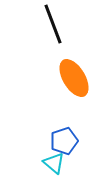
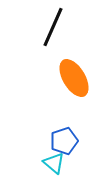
black line: moved 3 px down; rotated 45 degrees clockwise
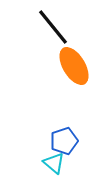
black line: rotated 63 degrees counterclockwise
orange ellipse: moved 12 px up
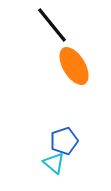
black line: moved 1 px left, 2 px up
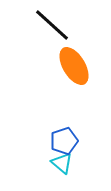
black line: rotated 9 degrees counterclockwise
cyan triangle: moved 8 px right
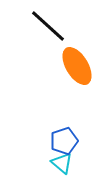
black line: moved 4 px left, 1 px down
orange ellipse: moved 3 px right
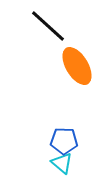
blue pentagon: rotated 20 degrees clockwise
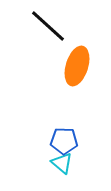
orange ellipse: rotated 48 degrees clockwise
